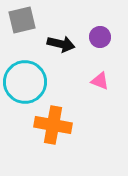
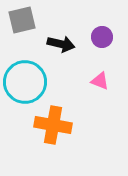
purple circle: moved 2 px right
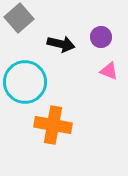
gray square: moved 3 px left, 2 px up; rotated 28 degrees counterclockwise
purple circle: moved 1 px left
pink triangle: moved 9 px right, 10 px up
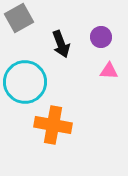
gray square: rotated 12 degrees clockwise
black arrow: rotated 56 degrees clockwise
pink triangle: rotated 18 degrees counterclockwise
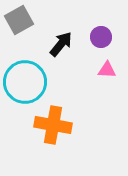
gray square: moved 2 px down
black arrow: rotated 120 degrees counterclockwise
pink triangle: moved 2 px left, 1 px up
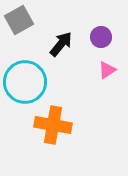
pink triangle: rotated 36 degrees counterclockwise
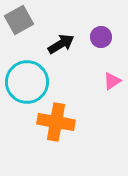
black arrow: rotated 20 degrees clockwise
pink triangle: moved 5 px right, 11 px down
cyan circle: moved 2 px right
orange cross: moved 3 px right, 3 px up
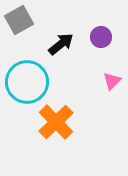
black arrow: rotated 8 degrees counterclockwise
pink triangle: rotated 12 degrees counterclockwise
orange cross: rotated 36 degrees clockwise
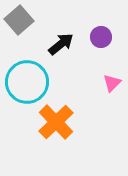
gray square: rotated 12 degrees counterclockwise
pink triangle: moved 2 px down
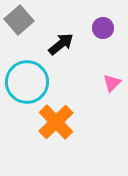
purple circle: moved 2 px right, 9 px up
